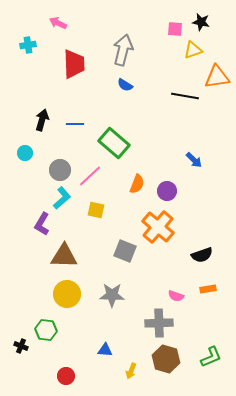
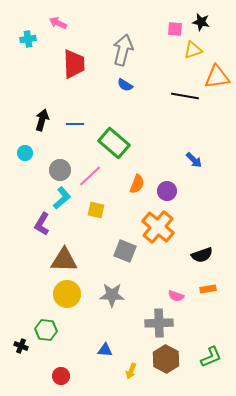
cyan cross: moved 6 px up
brown triangle: moved 4 px down
brown hexagon: rotated 12 degrees clockwise
red circle: moved 5 px left
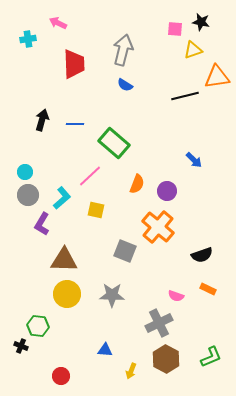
black line: rotated 24 degrees counterclockwise
cyan circle: moved 19 px down
gray circle: moved 32 px left, 25 px down
orange rectangle: rotated 35 degrees clockwise
gray cross: rotated 24 degrees counterclockwise
green hexagon: moved 8 px left, 4 px up
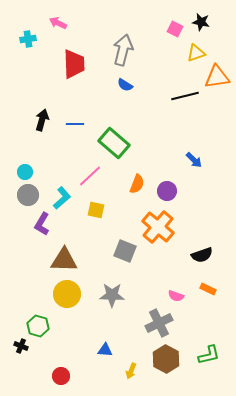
pink square: rotated 21 degrees clockwise
yellow triangle: moved 3 px right, 3 px down
green hexagon: rotated 10 degrees clockwise
green L-shape: moved 2 px left, 2 px up; rotated 10 degrees clockwise
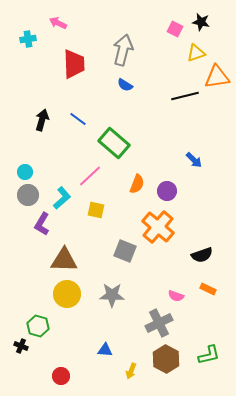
blue line: moved 3 px right, 5 px up; rotated 36 degrees clockwise
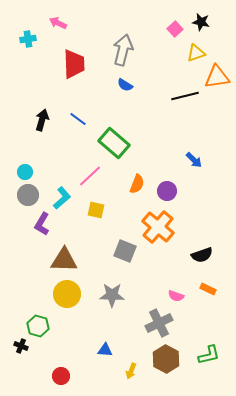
pink square: rotated 21 degrees clockwise
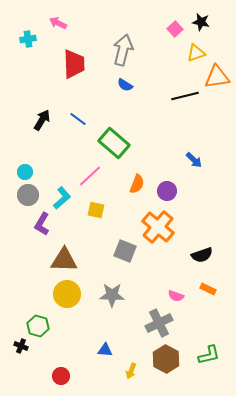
black arrow: rotated 15 degrees clockwise
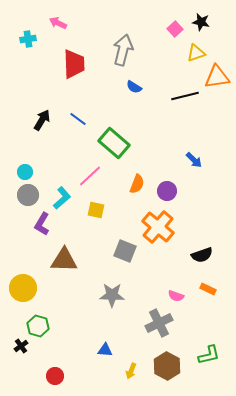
blue semicircle: moved 9 px right, 2 px down
yellow circle: moved 44 px left, 6 px up
black cross: rotated 32 degrees clockwise
brown hexagon: moved 1 px right, 7 px down
red circle: moved 6 px left
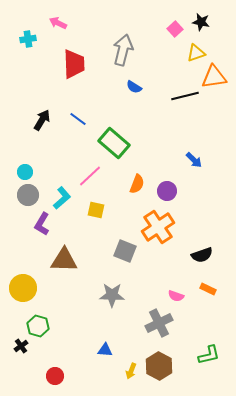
orange triangle: moved 3 px left
orange cross: rotated 16 degrees clockwise
brown hexagon: moved 8 px left
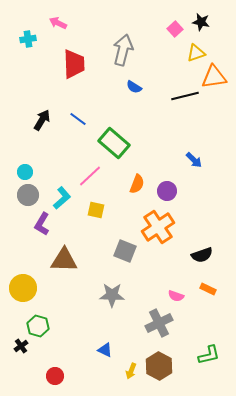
blue triangle: rotated 21 degrees clockwise
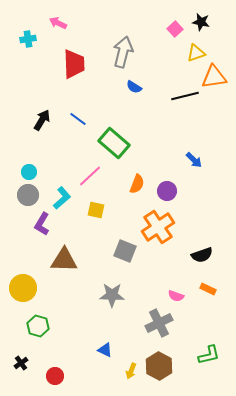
gray arrow: moved 2 px down
cyan circle: moved 4 px right
black cross: moved 17 px down
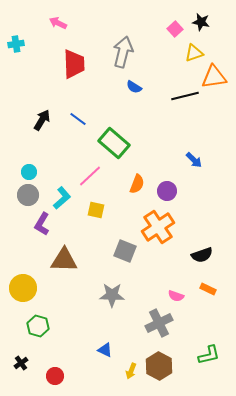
cyan cross: moved 12 px left, 5 px down
yellow triangle: moved 2 px left
